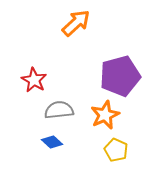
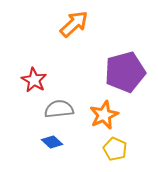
orange arrow: moved 2 px left, 1 px down
purple pentagon: moved 5 px right, 4 px up
gray semicircle: moved 1 px up
orange star: moved 1 px left
yellow pentagon: moved 1 px left, 1 px up
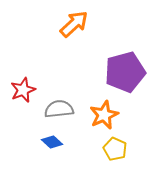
red star: moved 11 px left, 10 px down; rotated 20 degrees clockwise
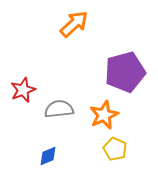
blue diamond: moved 4 px left, 14 px down; rotated 65 degrees counterclockwise
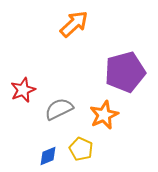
gray semicircle: rotated 20 degrees counterclockwise
yellow pentagon: moved 34 px left
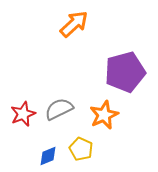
red star: moved 24 px down
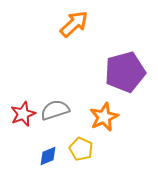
gray semicircle: moved 4 px left, 1 px down; rotated 8 degrees clockwise
orange star: moved 2 px down
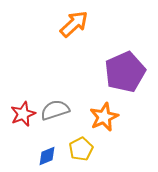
purple pentagon: rotated 9 degrees counterclockwise
yellow pentagon: rotated 20 degrees clockwise
blue diamond: moved 1 px left
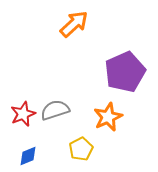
orange star: moved 4 px right
blue diamond: moved 19 px left
